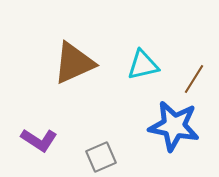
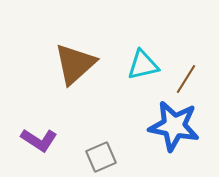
brown triangle: moved 1 px right, 1 px down; rotated 18 degrees counterclockwise
brown line: moved 8 px left
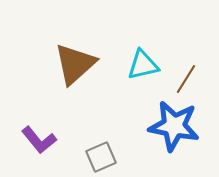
purple L-shape: rotated 18 degrees clockwise
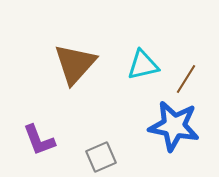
brown triangle: rotated 6 degrees counterclockwise
purple L-shape: rotated 18 degrees clockwise
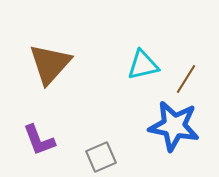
brown triangle: moved 25 px left
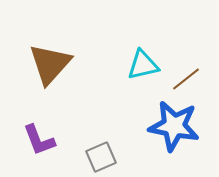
brown line: rotated 20 degrees clockwise
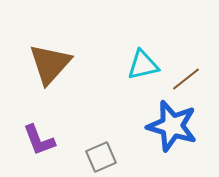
blue star: moved 2 px left; rotated 6 degrees clockwise
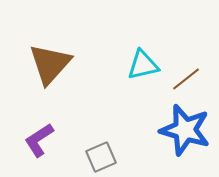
blue star: moved 13 px right, 4 px down
purple L-shape: rotated 78 degrees clockwise
